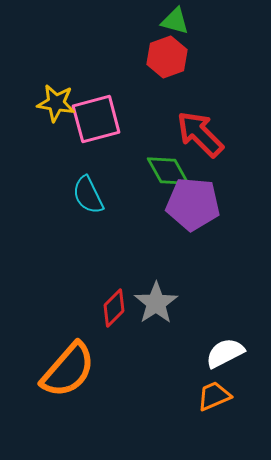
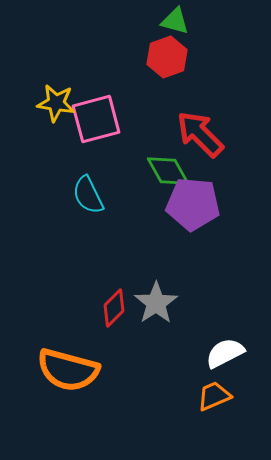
orange semicircle: rotated 64 degrees clockwise
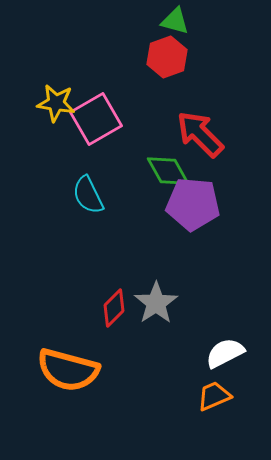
pink square: rotated 15 degrees counterclockwise
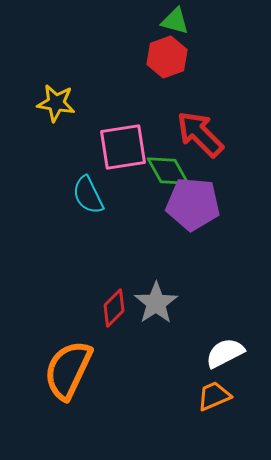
pink square: moved 27 px right, 28 px down; rotated 21 degrees clockwise
orange semicircle: rotated 100 degrees clockwise
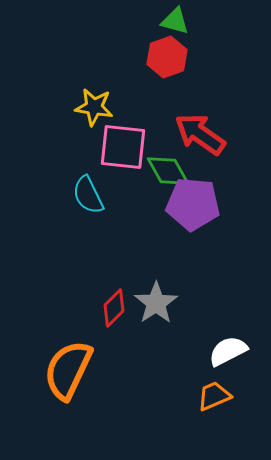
yellow star: moved 38 px right, 4 px down
red arrow: rotated 10 degrees counterclockwise
pink square: rotated 15 degrees clockwise
white semicircle: moved 3 px right, 2 px up
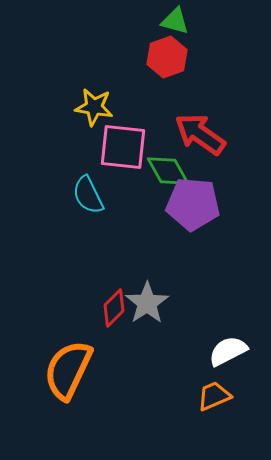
gray star: moved 9 px left
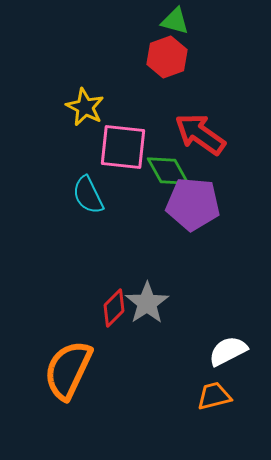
yellow star: moved 9 px left; rotated 18 degrees clockwise
orange trapezoid: rotated 9 degrees clockwise
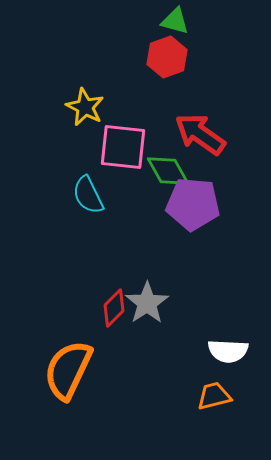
white semicircle: rotated 150 degrees counterclockwise
